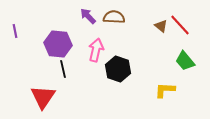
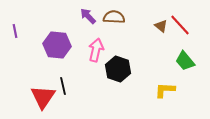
purple hexagon: moved 1 px left, 1 px down
black line: moved 17 px down
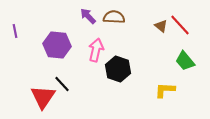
black line: moved 1 px left, 2 px up; rotated 30 degrees counterclockwise
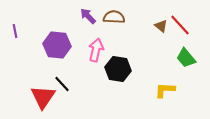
green trapezoid: moved 1 px right, 3 px up
black hexagon: rotated 10 degrees counterclockwise
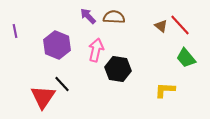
purple hexagon: rotated 16 degrees clockwise
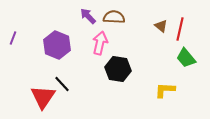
red line: moved 4 px down; rotated 55 degrees clockwise
purple line: moved 2 px left, 7 px down; rotated 32 degrees clockwise
pink arrow: moved 4 px right, 7 px up
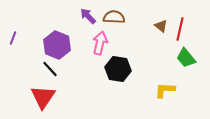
black line: moved 12 px left, 15 px up
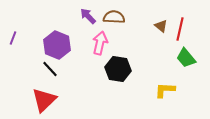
red triangle: moved 1 px right, 3 px down; rotated 12 degrees clockwise
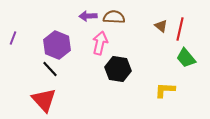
purple arrow: rotated 48 degrees counterclockwise
red triangle: rotated 28 degrees counterclockwise
